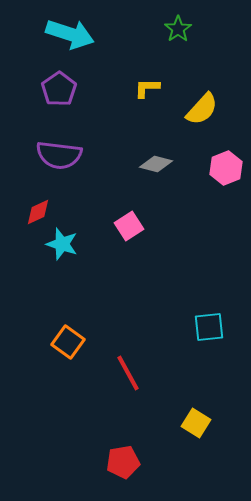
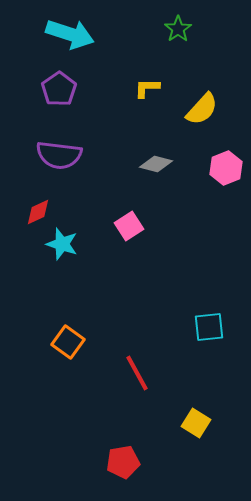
red line: moved 9 px right
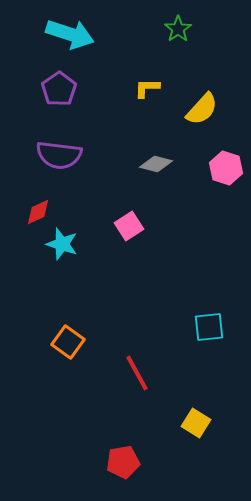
pink hexagon: rotated 20 degrees counterclockwise
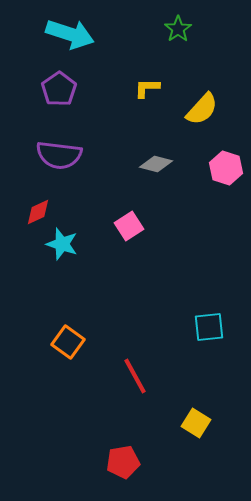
red line: moved 2 px left, 3 px down
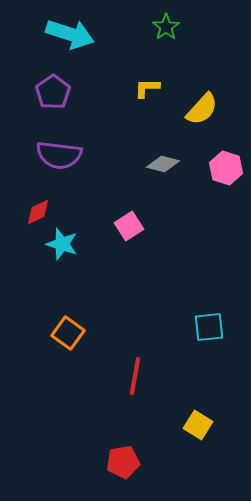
green star: moved 12 px left, 2 px up
purple pentagon: moved 6 px left, 3 px down
gray diamond: moved 7 px right
orange square: moved 9 px up
red line: rotated 39 degrees clockwise
yellow square: moved 2 px right, 2 px down
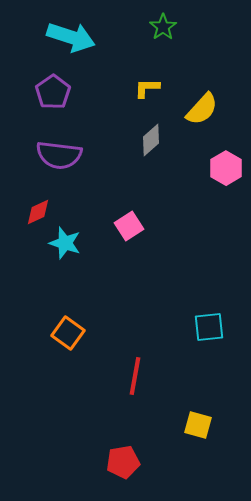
green star: moved 3 px left
cyan arrow: moved 1 px right, 3 px down
gray diamond: moved 12 px left, 24 px up; rotated 56 degrees counterclockwise
pink hexagon: rotated 12 degrees clockwise
cyan star: moved 3 px right, 1 px up
yellow square: rotated 16 degrees counterclockwise
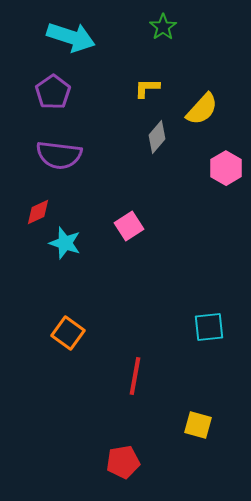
gray diamond: moved 6 px right, 3 px up; rotated 8 degrees counterclockwise
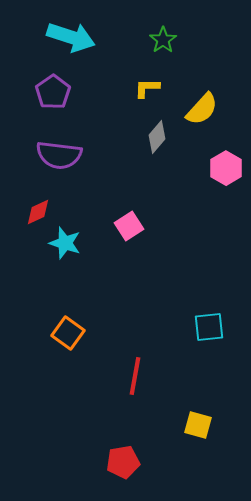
green star: moved 13 px down
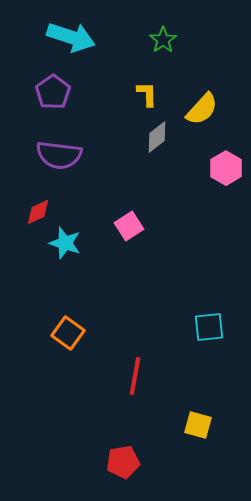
yellow L-shape: moved 6 px down; rotated 88 degrees clockwise
gray diamond: rotated 12 degrees clockwise
